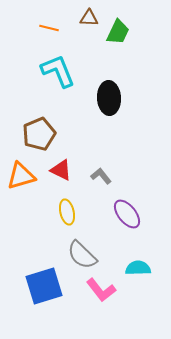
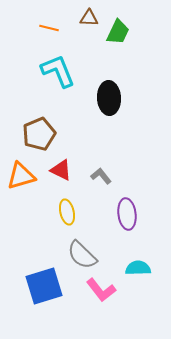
purple ellipse: rotated 32 degrees clockwise
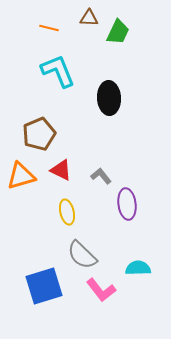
purple ellipse: moved 10 px up
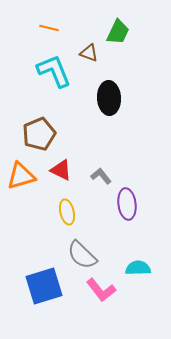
brown triangle: moved 35 px down; rotated 18 degrees clockwise
cyan L-shape: moved 4 px left
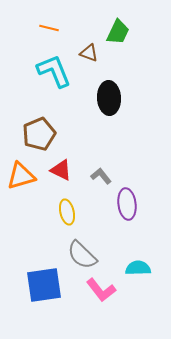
blue square: moved 1 px up; rotated 9 degrees clockwise
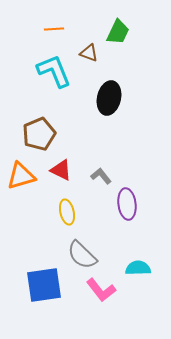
orange line: moved 5 px right, 1 px down; rotated 18 degrees counterclockwise
black ellipse: rotated 16 degrees clockwise
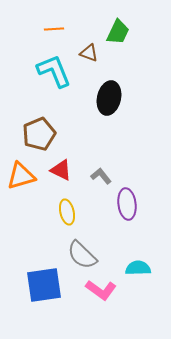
pink L-shape: rotated 16 degrees counterclockwise
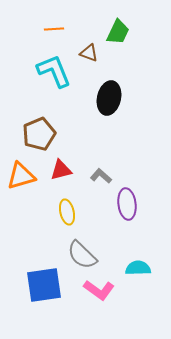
red triangle: rotated 40 degrees counterclockwise
gray L-shape: rotated 10 degrees counterclockwise
pink L-shape: moved 2 px left
